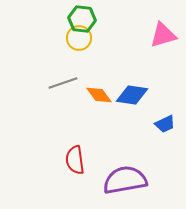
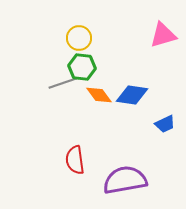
green hexagon: moved 48 px down
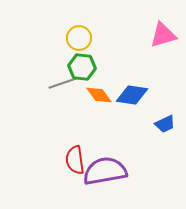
purple semicircle: moved 20 px left, 9 px up
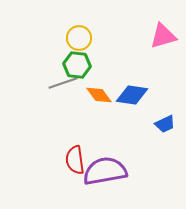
pink triangle: moved 1 px down
green hexagon: moved 5 px left, 2 px up
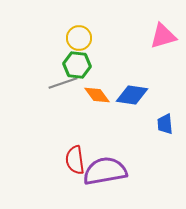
orange diamond: moved 2 px left
blue trapezoid: rotated 110 degrees clockwise
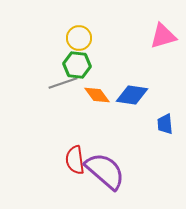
purple semicircle: rotated 51 degrees clockwise
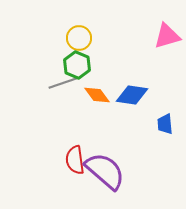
pink triangle: moved 4 px right
green hexagon: rotated 16 degrees clockwise
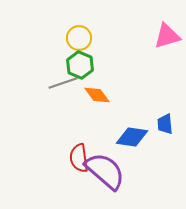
green hexagon: moved 3 px right
blue diamond: moved 42 px down
red semicircle: moved 4 px right, 2 px up
